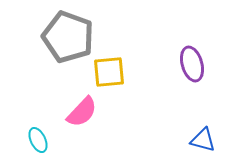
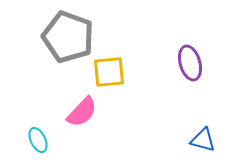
purple ellipse: moved 2 px left, 1 px up
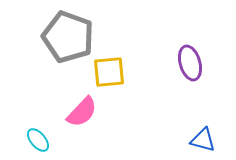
cyan ellipse: rotated 15 degrees counterclockwise
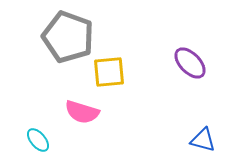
purple ellipse: rotated 28 degrees counterclockwise
pink semicircle: rotated 64 degrees clockwise
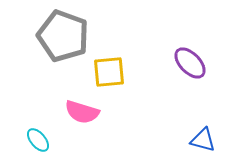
gray pentagon: moved 5 px left, 1 px up
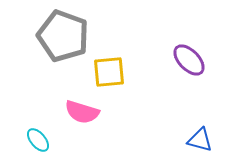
purple ellipse: moved 1 px left, 3 px up
blue triangle: moved 3 px left
